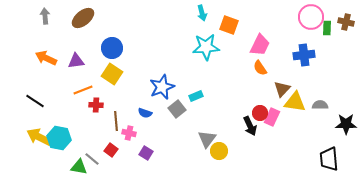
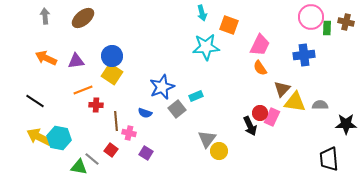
blue circle: moved 8 px down
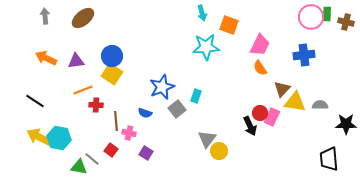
green rectangle: moved 14 px up
cyan rectangle: rotated 48 degrees counterclockwise
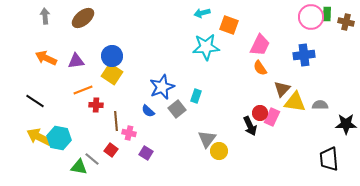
cyan arrow: rotated 91 degrees clockwise
blue semicircle: moved 3 px right, 2 px up; rotated 24 degrees clockwise
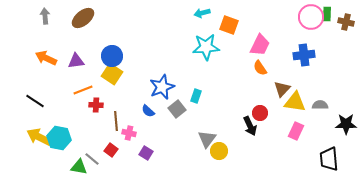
pink rectangle: moved 24 px right, 14 px down
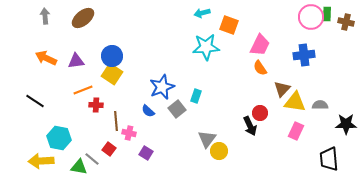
yellow arrow: moved 2 px right, 24 px down; rotated 30 degrees counterclockwise
red square: moved 2 px left, 1 px up
